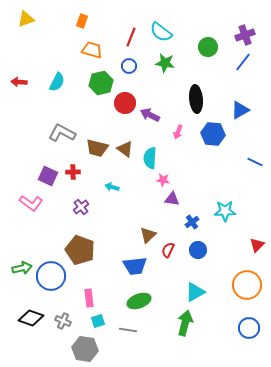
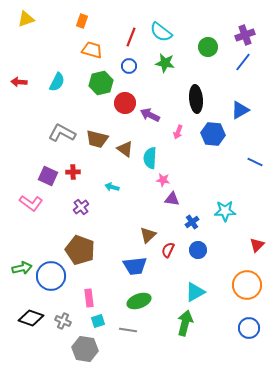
brown trapezoid at (97, 148): moved 9 px up
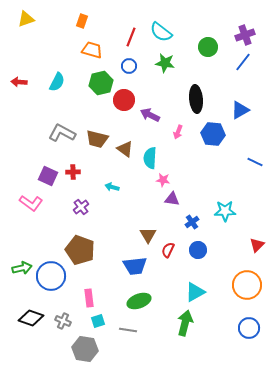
red circle at (125, 103): moved 1 px left, 3 px up
brown triangle at (148, 235): rotated 18 degrees counterclockwise
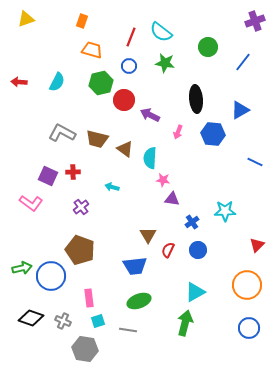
purple cross at (245, 35): moved 10 px right, 14 px up
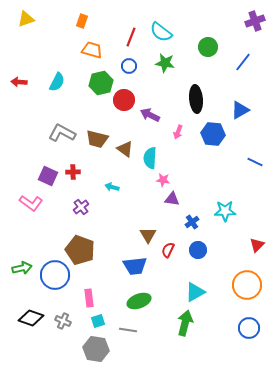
blue circle at (51, 276): moved 4 px right, 1 px up
gray hexagon at (85, 349): moved 11 px right
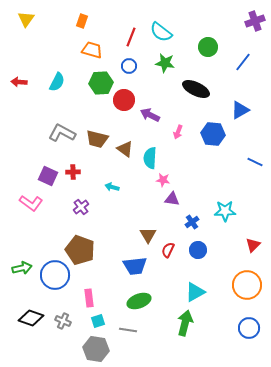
yellow triangle at (26, 19): rotated 36 degrees counterclockwise
green hexagon at (101, 83): rotated 10 degrees clockwise
black ellipse at (196, 99): moved 10 px up; rotated 60 degrees counterclockwise
red triangle at (257, 245): moved 4 px left
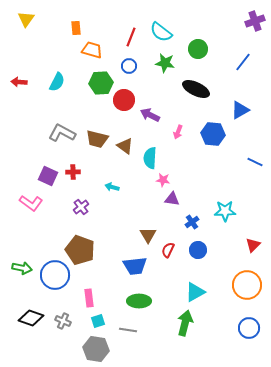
orange rectangle at (82, 21): moved 6 px left, 7 px down; rotated 24 degrees counterclockwise
green circle at (208, 47): moved 10 px left, 2 px down
brown triangle at (125, 149): moved 3 px up
green arrow at (22, 268): rotated 24 degrees clockwise
green ellipse at (139, 301): rotated 20 degrees clockwise
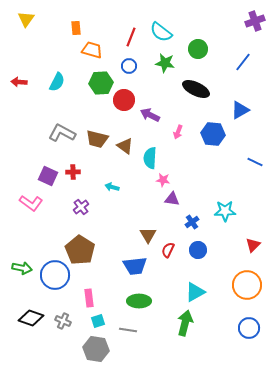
brown pentagon at (80, 250): rotated 12 degrees clockwise
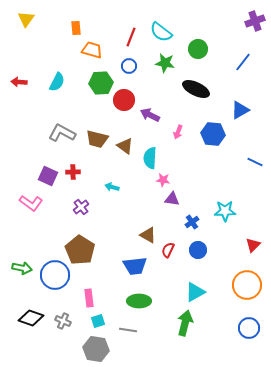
brown triangle at (148, 235): rotated 30 degrees counterclockwise
